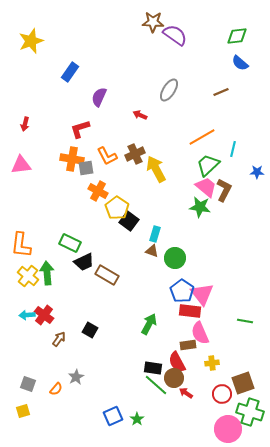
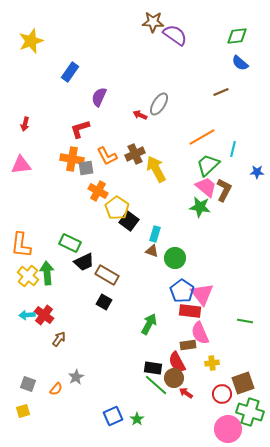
gray ellipse at (169, 90): moved 10 px left, 14 px down
black square at (90, 330): moved 14 px right, 28 px up
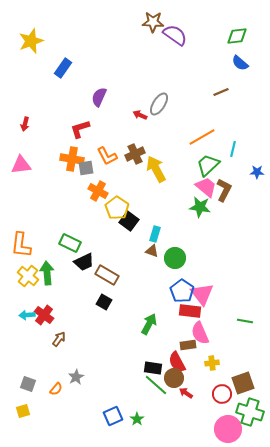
blue rectangle at (70, 72): moved 7 px left, 4 px up
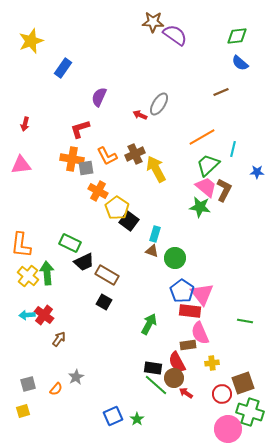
gray square at (28, 384): rotated 35 degrees counterclockwise
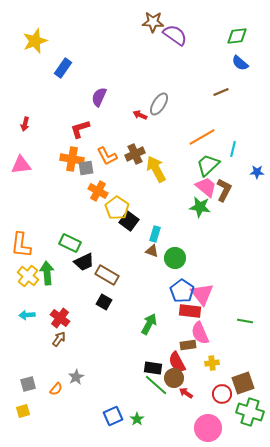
yellow star at (31, 41): moved 4 px right
red cross at (44, 315): moved 16 px right, 3 px down
pink circle at (228, 429): moved 20 px left, 1 px up
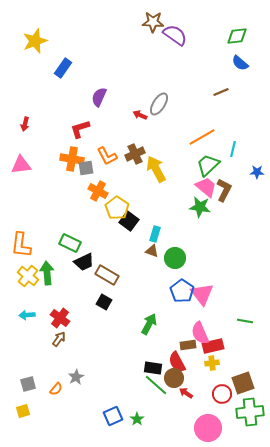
red rectangle at (190, 311): moved 23 px right, 35 px down; rotated 20 degrees counterclockwise
green cross at (250, 412): rotated 24 degrees counterclockwise
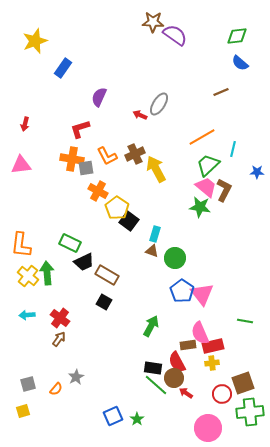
green arrow at (149, 324): moved 2 px right, 2 px down
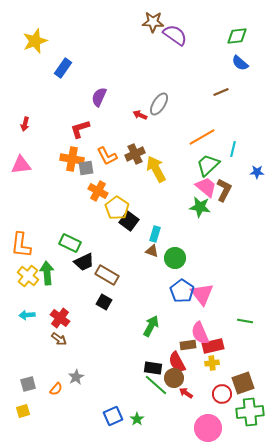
brown arrow at (59, 339): rotated 91 degrees clockwise
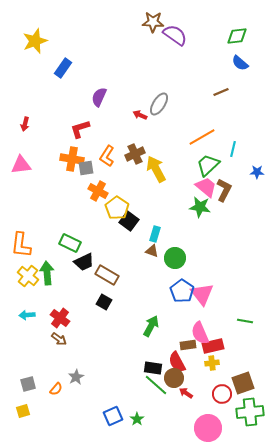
orange L-shape at (107, 156): rotated 60 degrees clockwise
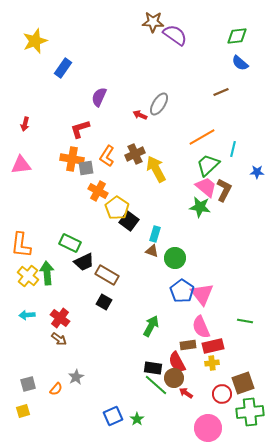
pink semicircle at (200, 333): moved 1 px right, 6 px up
